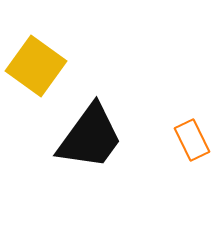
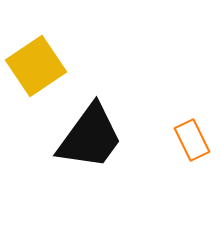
yellow square: rotated 20 degrees clockwise
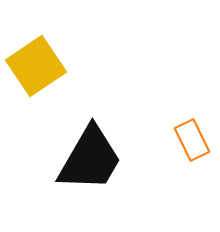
black trapezoid: moved 22 px down; rotated 6 degrees counterclockwise
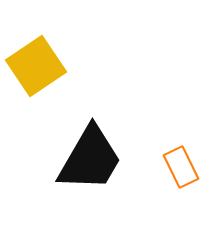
orange rectangle: moved 11 px left, 27 px down
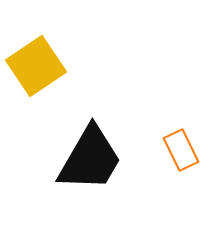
orange rectangle: moved 17 px up
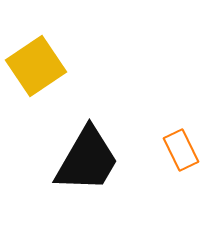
black trapezoid: moved 3 px left, 1 px down
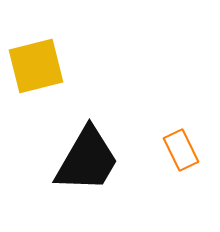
yellow square: rotated 20 degrees clockwise
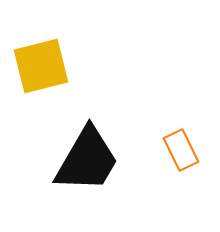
yellow square: moved 5 px right
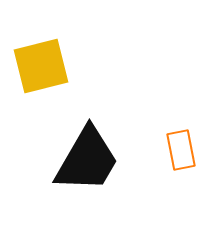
orange rectangle: rotated 15 degrees clockwise
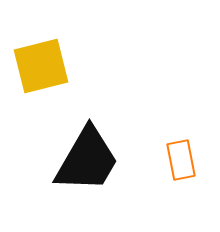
orange rectangle: moved 10 px down
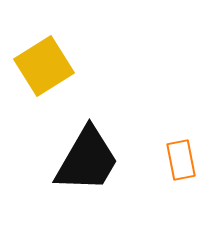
yellow square: moved 3 px right; rotated 18 degrees counterclockwise
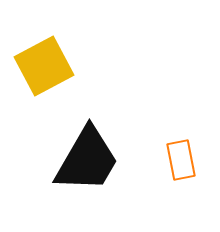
yellow square: rotated 4 degrees clockwise
